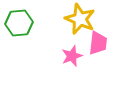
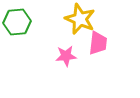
green hexagon: moved 2 px left, 1 px up
pink star: moved 6 px left; rotated 15 degrees clockwise
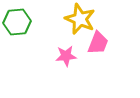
pink trapezoid: rotated 15 degrees clockwise
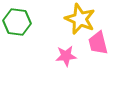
green hexagon: rotated 12 degrees clockwise
pink trapezoid: rotated 145 degrees clockwise
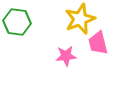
yellow star: rotated 28 degrees clockwise
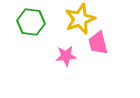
green hexagon: moved 14 px right
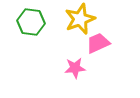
pink trapezoid: rotated 80 degrees clockwise
pink star: moved 9 px right, 12 px down
